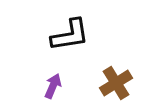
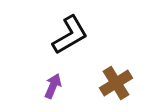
black L-shape: rotated 21 degrees counterclockwise
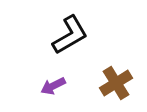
purple arrow: rotated 140 degrees counterclockwise
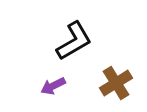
black L-shape: moved 4 px right, 6 px down
